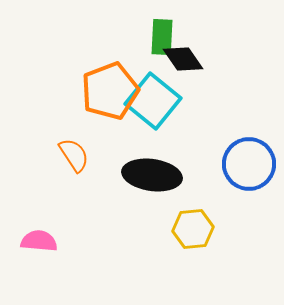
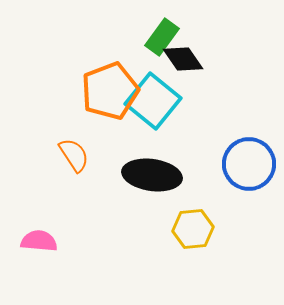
green rectangle: rotated 33 degrees clockwise
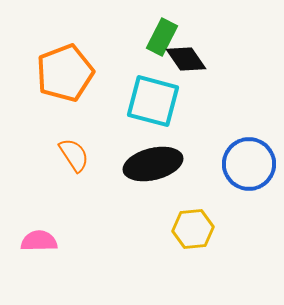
green rectangle: rotated 9 degrees counterclockwise
black diamond: moved 3 px right
orange pentagon: moved 45 px left, 18 px up
cyan square: rotated 24 degrees counterclockwise
black ellipse: moved 1 px right, 11 px up; rotated 22 degrees counterclockwise
pink semicircle: rotated 6 degrees counterclockwise
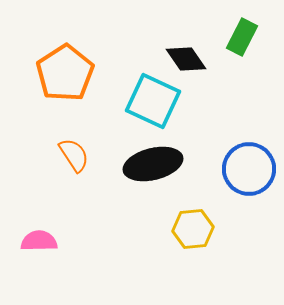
green rectangle: moved 80 px right
orange pentagon: rotated 12 degrees counterclockwise
cyan square: rotated 10 degrees clockwise
blue circle: moved 5 px down
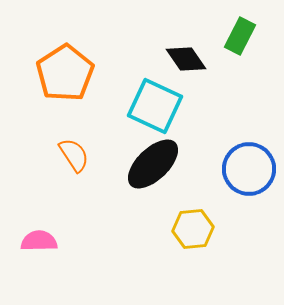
green rectangle: moved 2 px left, 1 px up
cyan square: moved 2 px right, 5 px down
black ellipse: rotated 30 degrees counterclockwise
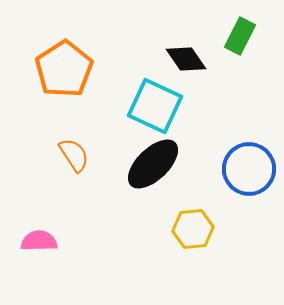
orange pentagon: moved 1 px left, 4 px up
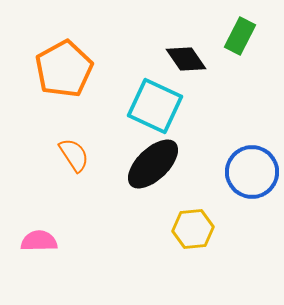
orange pentagon: rotated 4 degrees clockwise
blue circle: moved 3 px right, 3 px down
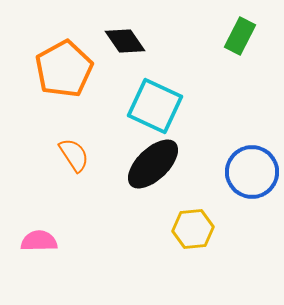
black diamond: moved 61 px left, 18 px up
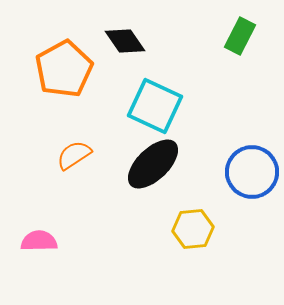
orange semicircle: rotated 90 degrees counterclockwise
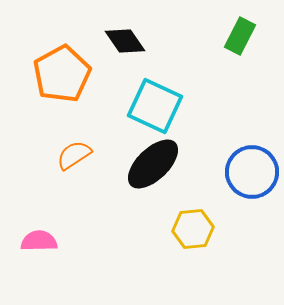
orange pentagon: moved 2 px left, 5 px down
